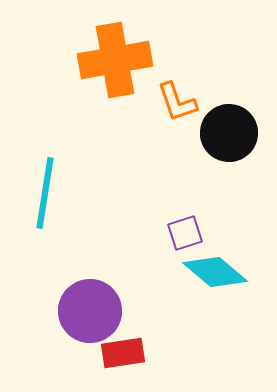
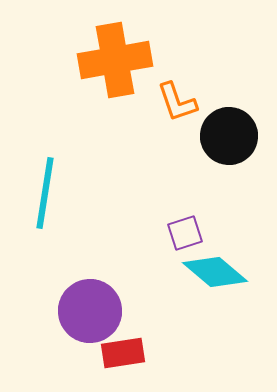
black circle: moved 3 px down
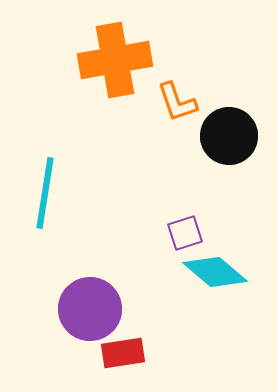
purple circle: moved 2 px up
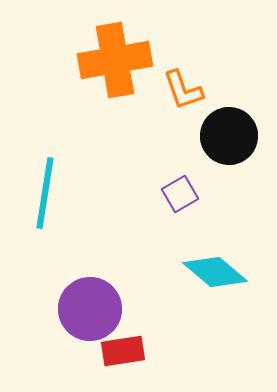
orange L-shape: moved 6 px right, 12 px up
purple square: moved 5 px left, 39 px up; rotated 12 degrees counterclockwise
red rectangle: moved 2 px up
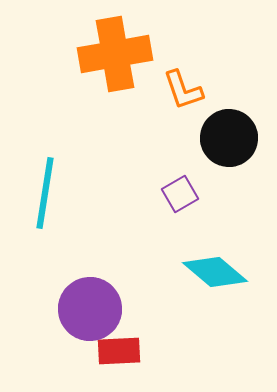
orange cross: moved 6 px up
black circle: moved 2 px down
red rectangle: moved 4 px left; rotated 6 degrees clockwise
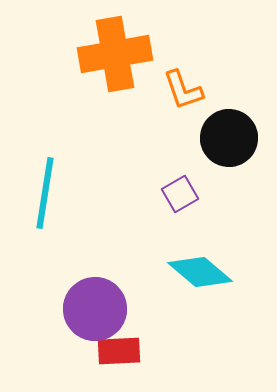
cyan diamond: moved 15 px left
purple circle: moved 5 px right
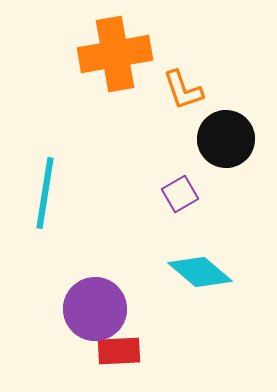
black circle: moved 3 px left, 1 px down
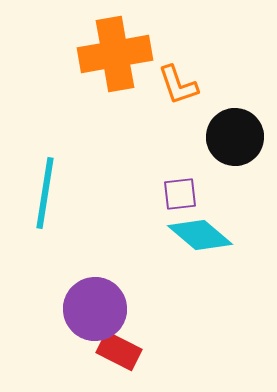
orange L-shape: moved 5 px left, 5 px up
black circle: moved 9 px right, 2 px up
purple square: rotated 24 degrees clockwise
cyan diamond: moved 37 px up
red rectangle: rotated 30 degrees clockwise
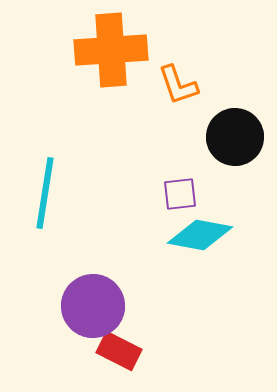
orange cross: moved 4 px left, 4 px up; rotated 6 degrees clockwise
cyan diamond: rotated 30 degrees counterclockwise
purple circle: moved 2 px left, 3 px up
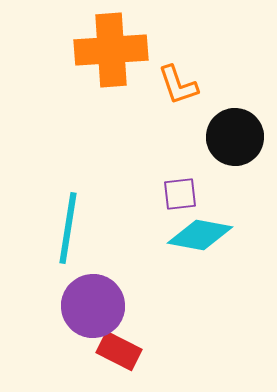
cyan line: moved 23 px right, 35 px down
